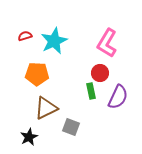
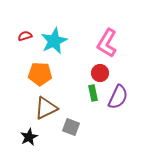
orange pentagon: moved 3 px right
green rectangle: moved 2 px right, 2 px down
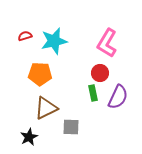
cyan star: rotated 12 degrees clockwise
gray square: rotated 18 degrees counterclockwise
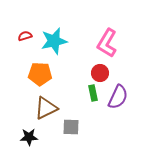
black star: rotated 24 degrees clockwise
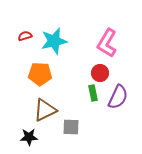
brown triangle: moved 1 px left, 2 px down
